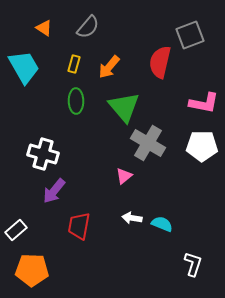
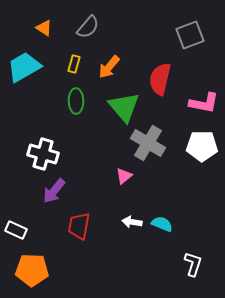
red semicircle: moved 17 px down
cyan trapezoid: rotated 90 degrees counterclockwise
white arrow: moved 4 px down
white rectangle: rotated 65 degrees clockwise
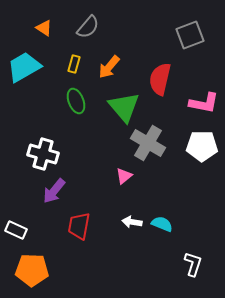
green ellipse: rotated 20 degrees counterclockwise
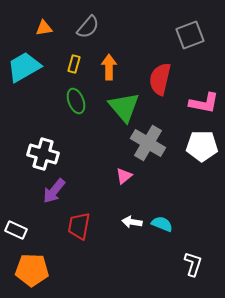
orange triangle: rotated 42 degrees counterclockwise
orange arrow: rotated 140 degrees clockwise
